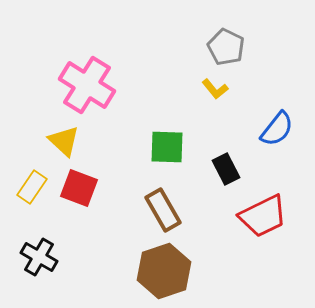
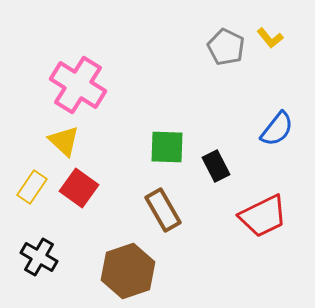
pink cross: moved 9 px left
yellow L-shape: moved 55 px right, 51 px up
black rectangle: moved 10 px left, 3 px up
red square: rotated 15 degrees clockwise
brown hexagon: moved 36 px left
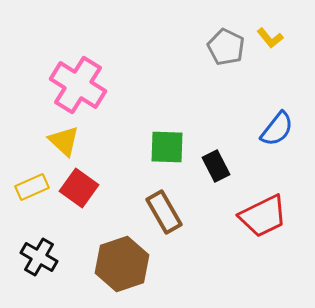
yellow rectangle: rotated 32 degrees clockwise
brown rectangle: moved 1 px right, 2 px down
brown hexagon: moved 6 px left, 7 px up
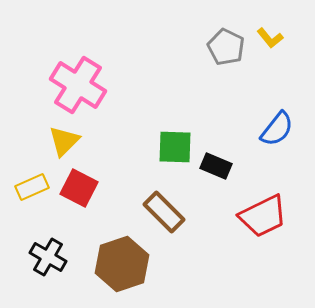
yellow triangle: rotated 32 degrees clockwise
green square: moved 8 px right
black rectangle: rotated 40 degrees counterclockwise
red square: rotated 9 degrees counterclockwise
brown rectangle: rotated 15 degrees counterclockwise
black cross: moved 9 px right
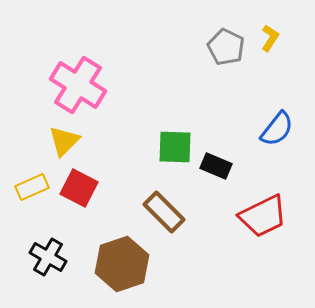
yellow L-shape: rotated 108 degrees counterclockwise
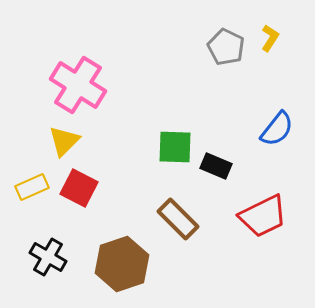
brown rectangle: moved 14 px right, 7 px down
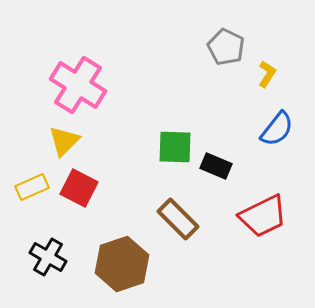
yellow L-shape: moved 3 px left, 36 px down
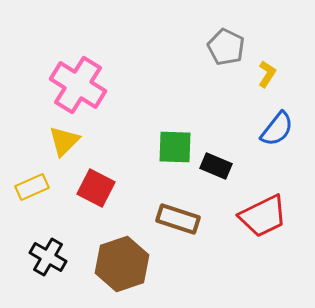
red square: moved 17 px right
brown rectangle: rotated 27 degrees counterclockwise
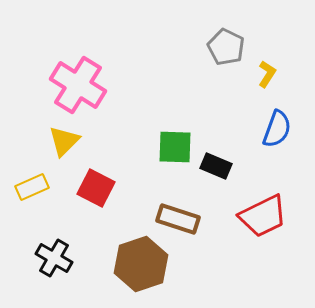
blue semicircle: rotated 18 degrees counterclockwise
black cross: moved 6 px right, 1 px down
brown hexagon: moved 19 px right
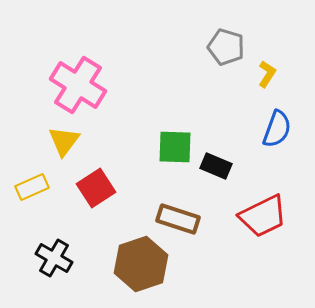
gray pentagon: rotated 9 degrees counterclockwise
yellow triangle: rotated 8 degrees counterclockwise
red square: rotated 30 degrees clockwise
